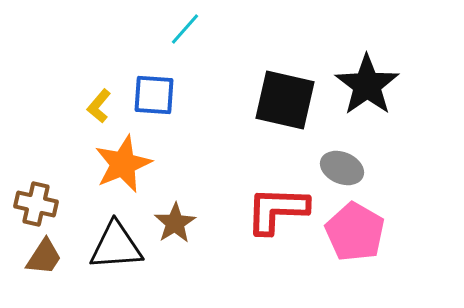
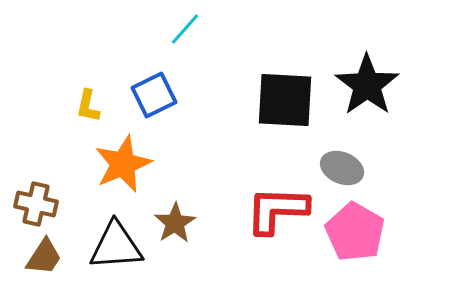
blue square: rotated 30 degrees counterclockwise
black square: rotated 10 degrees counterclockwise
yellow L-shape: moved 11 px left; rotated 28 degrees counterclockwise
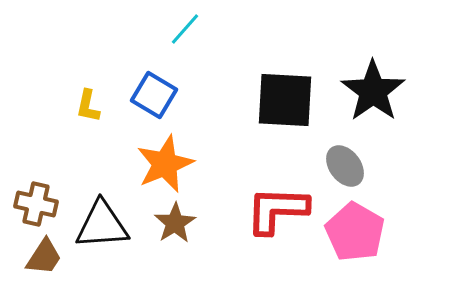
black star: moved 6 px right, 6 px down
blue square: rotated 33 degrees counterclockwise
orange star: moved 42 px right
gray ellipse: moved 3 px right, 2 px up; rotated 30 degrees clockwise
black triangle: moved 14 px left, 21 px up
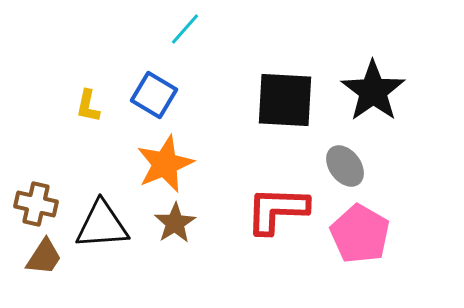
pink pentagon: moved 5 px right, 2 px down
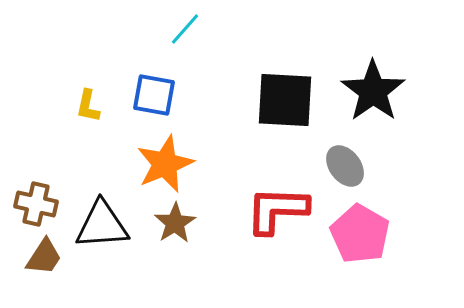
blue square: rotated 21 degrees counterclockwise
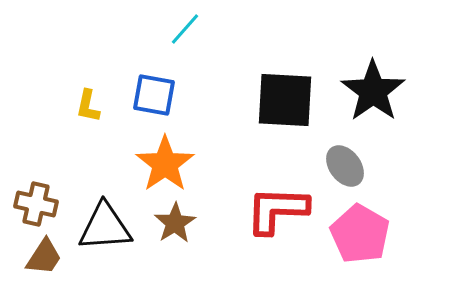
orange star: rotated 12 degrees counterclockwise
black triangle: moved 3 px right, 2 px down
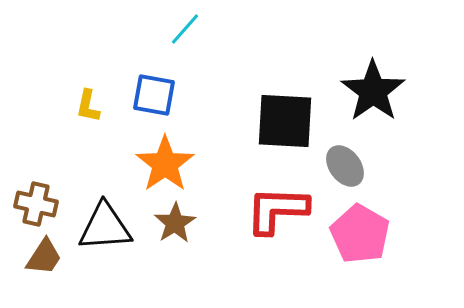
black square: moved 21 px down
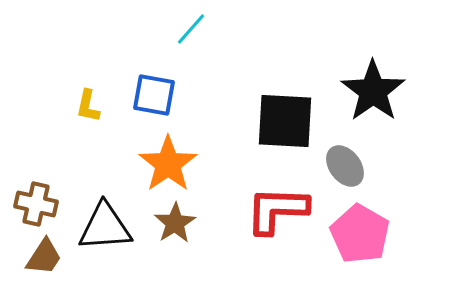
cyan line: moved 6 px right
orange star: moved 3 px right
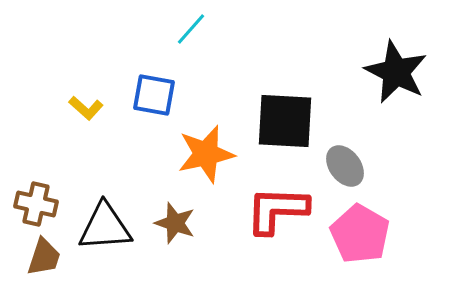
black star: moved 23 px right, 19 px up; rotated 10 degrees counterclockwise
yellow L-shape: moved 2 px left, 2 px down; rotated 60 degrees counterclockwise
orange star: moved 38 px right, 10 px up; rotated 22 degrees clockwise
brown star: rotated 21 degrees counterclockwise
brown trapezoid: rotated 15 degrees counterclockwise
